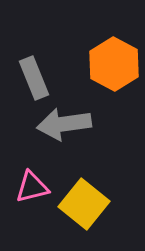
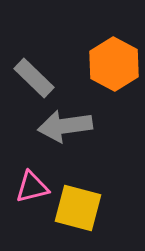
gray rectangle: rotated 24 degrees counterclockwise
gray arrow: moved 1 px right, 2 px down
yellow square: moved 6 px left, 4 px down; rotated 24 degrees counterclockwise
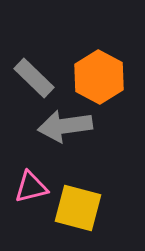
orange hexagon: moved 15 px left, 13 px down
pink triangle: moved 1 px left
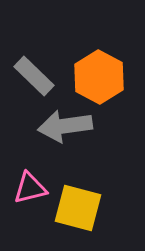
gray rectangle: moved 2 px up
pink triangle: moved 1 px left, 1 px down
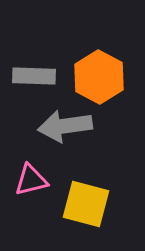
gray rectangle: rotated 42 degrees counterclockwise
pink triangle: moved 1 px right, 8 px up
yellow square: moved 8 px right, 4 px up
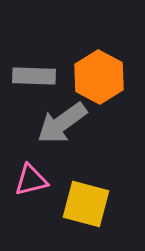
gray arrow: moved 3 px left, 3 px up; rotated 28 degrees counterclockwise
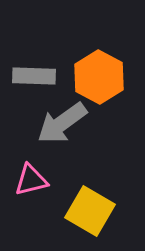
yellow square: moved 4 px right, 7 px down; rotated 15 degrees clockwise
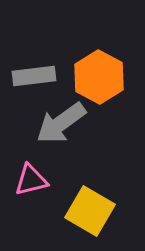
gray rectangle: rotated 9 degrees counterclockwise
gray arrow: moved 1 px left
